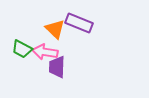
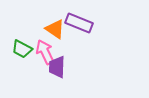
orange triangle: rotated 10 degrees counterclockwise
pink arrow: rotated 55 degrees clockwise
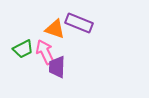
orange triangle: rotated 15 degrees counterclockwise
green trapezoid: moved 1 px right; rotated 55 degrees counterclockwise
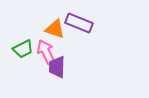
pink arrow: moved 1 px right
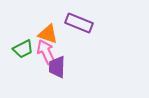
orange triangle: moved 7 px left, 5 px down
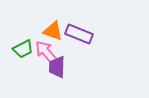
purple rectangle: moved 11 px down
orange triangle: moved 5 px right, 3 px up
pink arrow: rotated 15 degrees counterclockwise
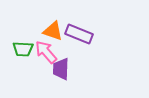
green trapezoid: rotated 30 degrees clockwise
purple trapezoid: moved 4 px right, 2 px down
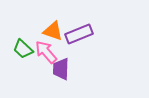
purple rectangle: rotated 44 degrees counterclockwise
green trapezoid: rotated 40 degrees clockwise
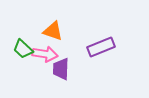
purple rectangle: moved 22 px right, 13 px down
pink arrow: moved 1 px left, 2 px down; rotated 140 degrees clockwise
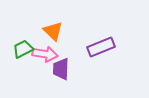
orange triangle: rotated 25 degrees clockwise
green trapezoid: rotated 110 degrees clockwise
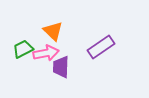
purple rectangle: rotated 12 degrees counterclockwise
pink arrow: moved 1 px right, 1 px up; rotated 20 degrees counterclockwise
purple trapezoid: moved 2 px up
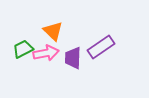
purple trapezoid: moved 12 px right, 9 px up
